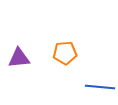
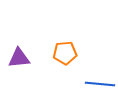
blue line: moved 3 px up
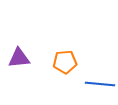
orange pentagon: moved 9 px down
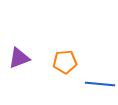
purple triangle: rotated 15 degrees counterclockwise
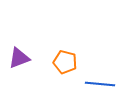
orange pentagon: rotated 20 degrees clockwise
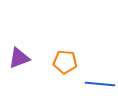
orange pentagon: rotated 10 degrees counterclockwise
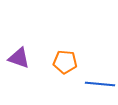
purple triangle: rotated 40 degrees clockwise
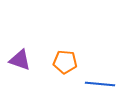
purple triangle: moved 1 px right, 2 px down
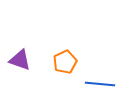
orange pentagon: rotated 30 degrees counterclockwise
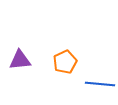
purple triangle: rotated 25 degrees counterclockwise
